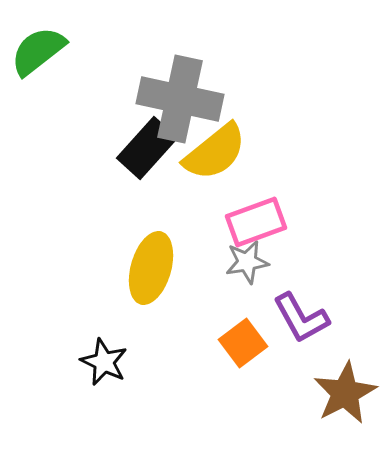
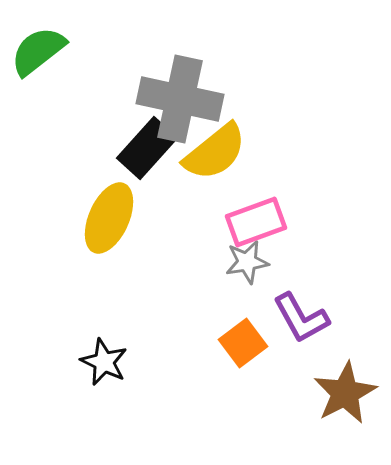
yellow ellipse: moved 42 px left, 50 px up; rotated 8 degrees clockwise
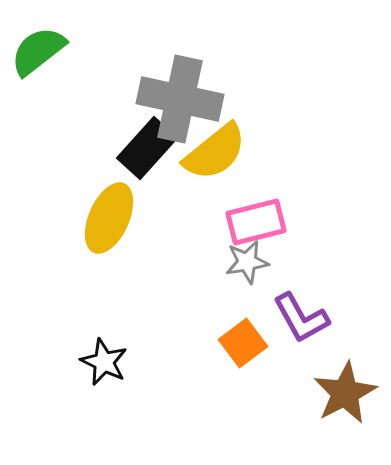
pink rectangle: rotated 6 degrees clockwise
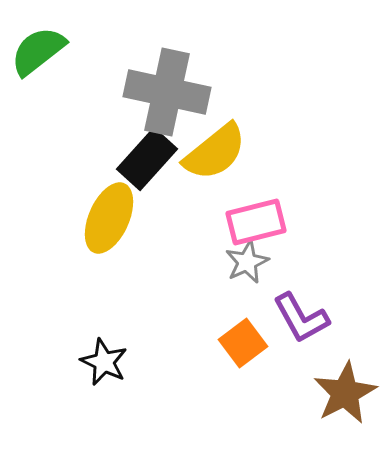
gray cross: moved 13 px left, 7 px up
black rectangle: moved 11 px down
gray star: rotated 15 degrees counterclockwise
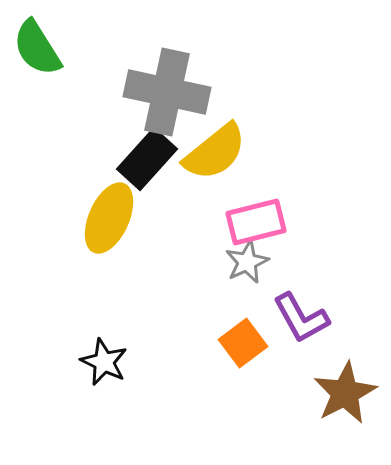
green semicircle: moved 1 px left, 3 px up; rotated 84 degrees counterclockwise
